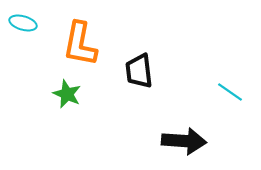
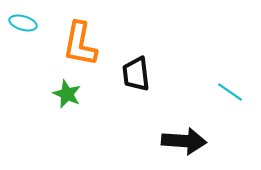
black trapezoid: moved 3 px left, 3 px down
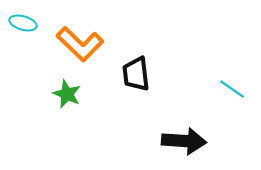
orange L-shape: rotated 57 degrees counterclockwise
cyan line: moved 2 px right, 3 px up
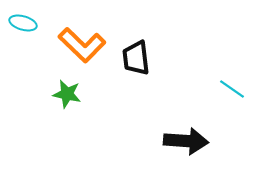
orange L-shape: moved 2 px right, 1 px down
black trapezoid: moved 16 px up
green star: rotated 12 degrees counterclockwise
black arrow: moved 2 px right
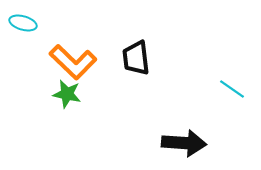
orange L-shape: moved 9 px left, 17 px down
black arrow: moved 2 px left, 2 px down
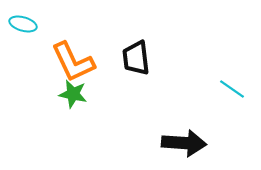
cyan ellipse: moved 1 px down
orange L-shape: rotated 21 degrees clockwise
green star: moved 6 px right
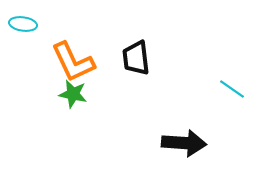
cyan ellipse: rotated 8 degrees counterclockwise
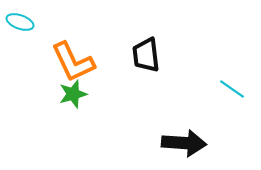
cyan ellipse: moved 3 px left, 2 px up; rotated 12 degrees clockwise
black trapezoid: moved 10 px right, 3 px up
green star: rotated 28 degrees counterclockwise
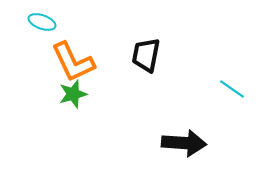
cyan ellipse: moved 22 px right
black trapezoid: rotated 18 degrees clockwise
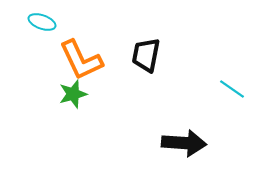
orange L-shape: moved 8 px right, 2 px up
